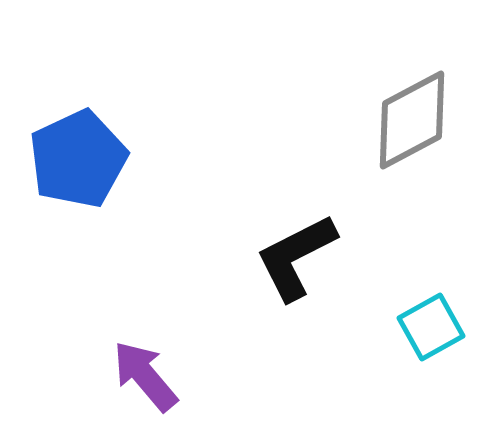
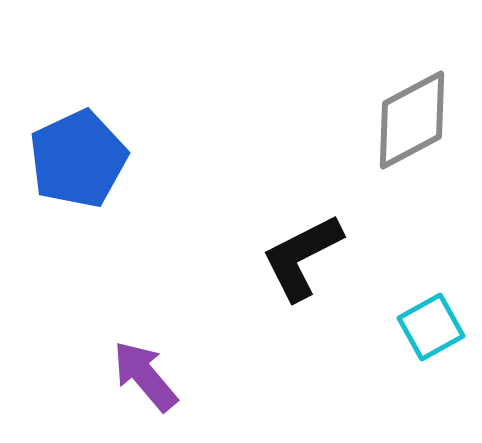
black L-shape: moved 6 px right
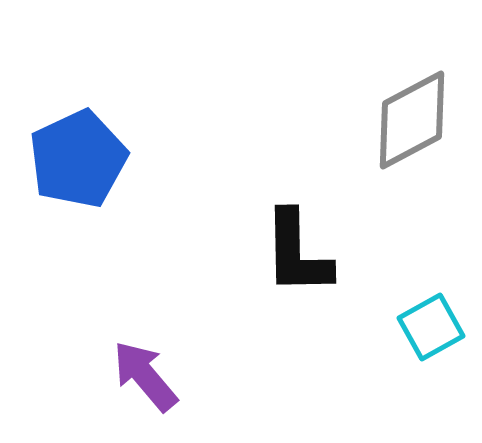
black L-shape: moved 5 px left, 4 px up; rotated 64 degrees counterclockwise
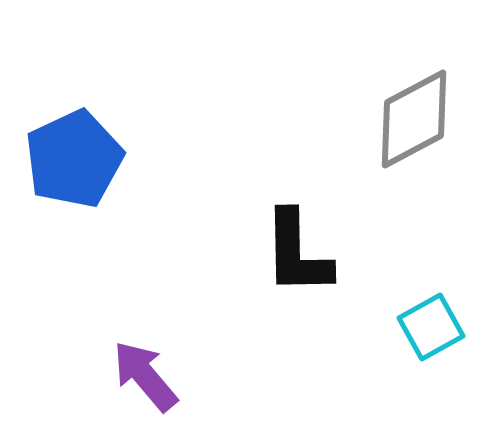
gray diamond: moved 2 px right, 1 px up
blue pentagon: moved 4 px left
